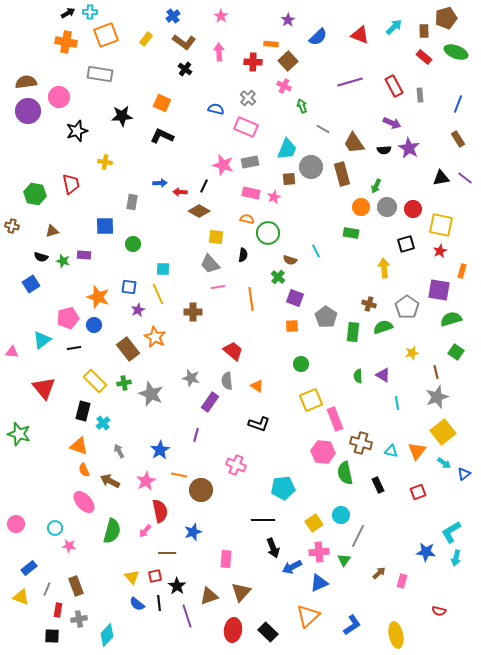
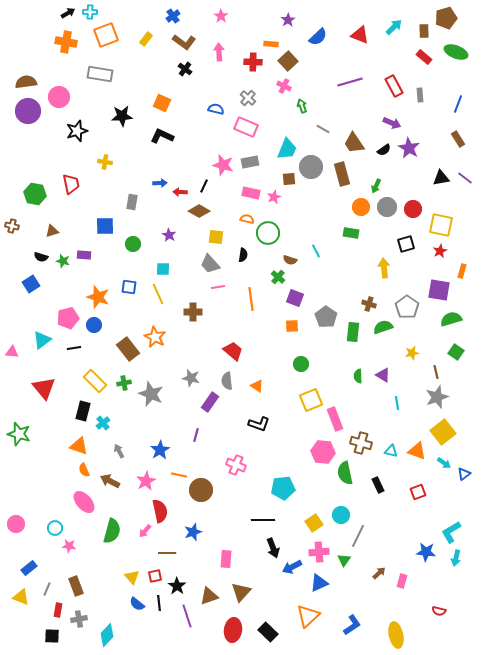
black semicircle at (384, 150): rotated 32 degrees counterclockwise
purple star at (138, 310): moved 31 px right, 75 px up; rotated 16 degrees counterclockwise
orange triangle at (417, 451): rotated 48 degrees counterclockwise
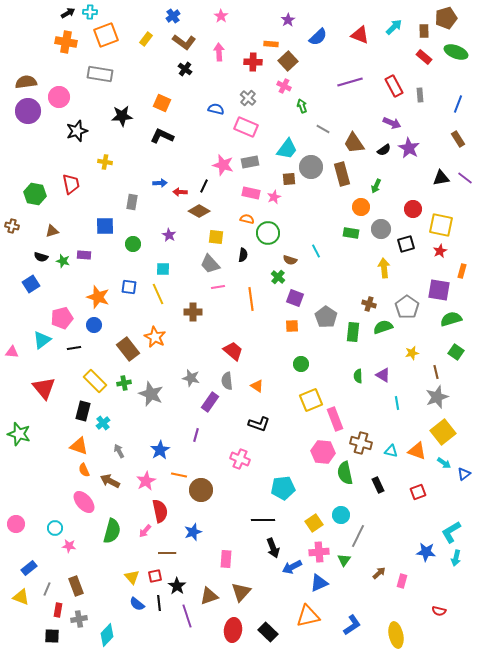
cyan trapezoid at (287, 149): rotated 15 degrees clockwise
gray circle at (387, 207): moved 6 px left, 22 px down
pink pentagon at (68, 318): moved 6 px left
pink cross at (236, 465): moved 4 px right, 6 px up
orange triangle at (308, 616): rotated 30 degrees clockwise
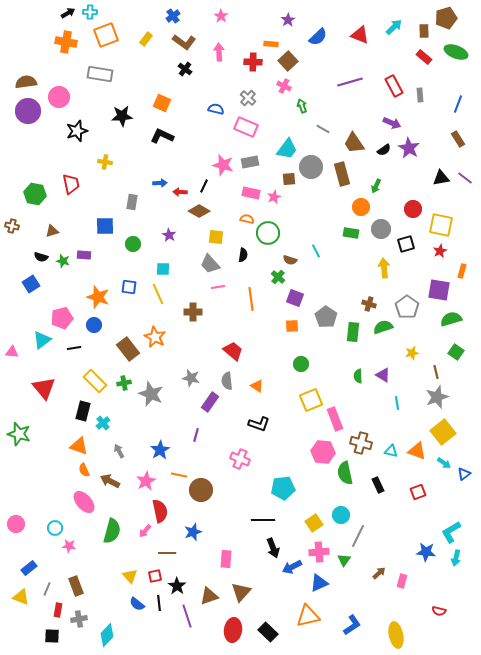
yellow triangle at (132, 577): moved 2 px left, 1 px up
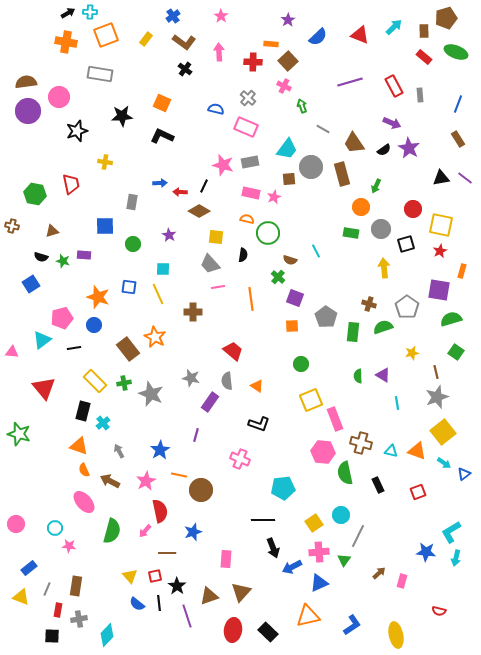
brown rectangle at (76, 586): rotated 30 degrees clockwise
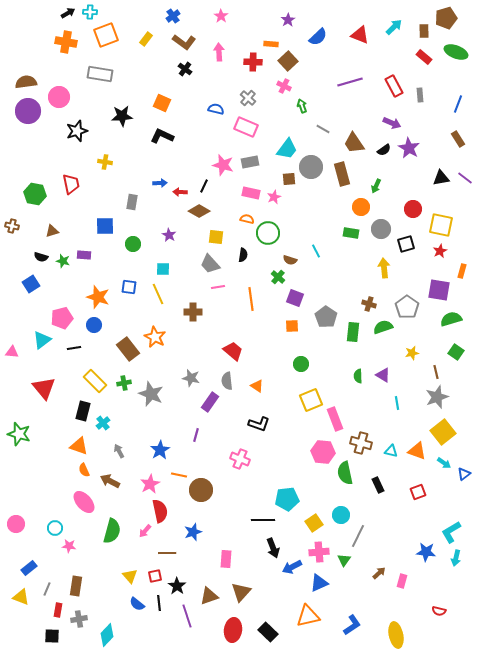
pink star at (146, 481): moved 4 px right, 3 px down
cyan pentagon at (283, 488): moved 4 px right, 11 px down
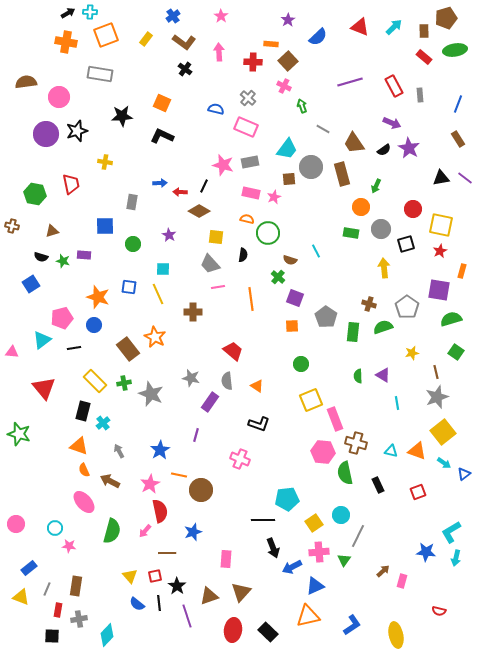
red triangle at (360, 35): moved 8 px up
green ellipse at (456, 52): moved 1 px left, 2 px up; rotated 30 degrees counterclockwise
purple circle at (28, 111): moved 18 px right, 23 px down
brown cross at (361, 443): moved 5 px left
brown arrow at (379, 573): moved 4 px right, 2 px up
blue triangle at (319, 583): moved 4 px left, 3 px down
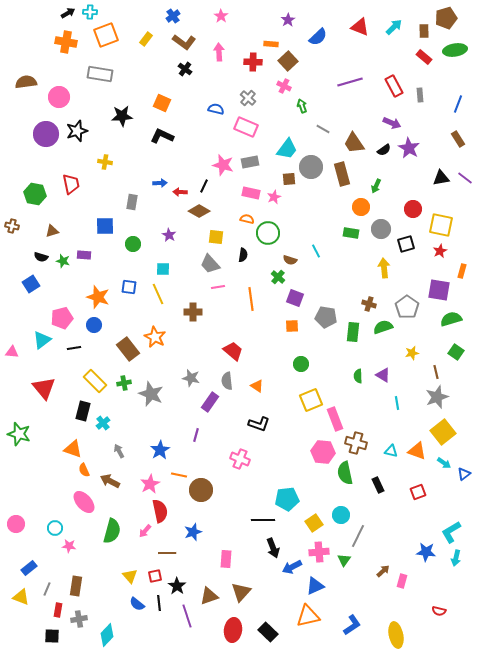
gray pentagon at (326, 317): rotated 25 degrees counterclockwise
orange triangle at (79, 446): moved 6 px left, 3 px down
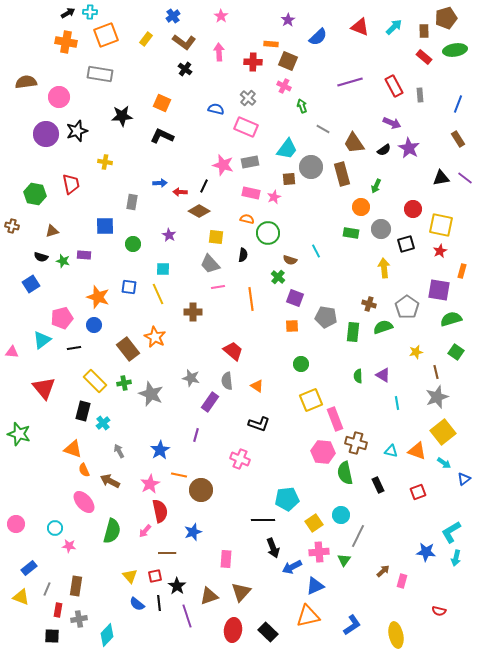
brown square at (288, 61): rotated 24 degrees counterclockwise
yellow star at (412, 353): moved 4 px right, 1 px up
blue triangle at (464, 474): moved 5 px down
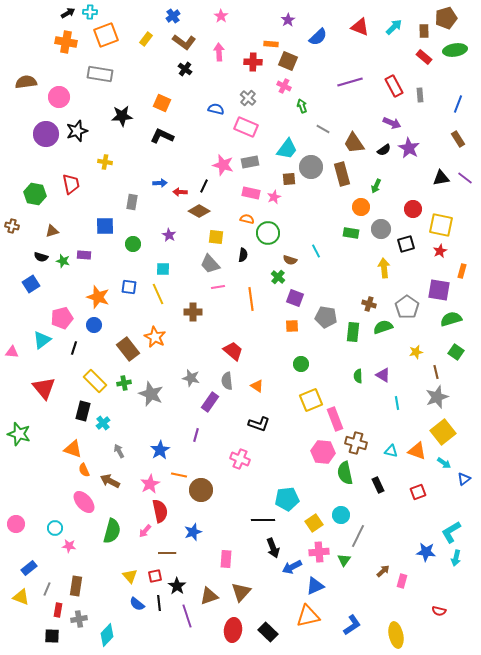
black line at (74, 348): rotated 64 degrees counterclockwise
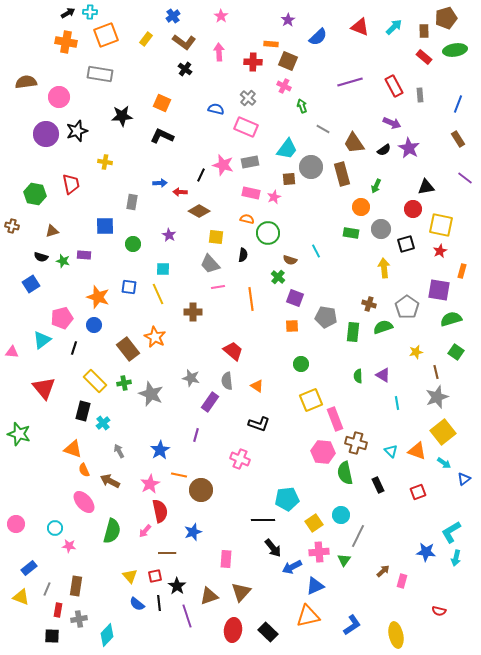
black triangle at (441, 178): moved 15 px left, 9 px down
black line at (204, 186): moved 3 px left, 11 px up
cyan triangle at (391, 451): rotated 32 degrees clockwise
black arrow at (273, 548): rotated 18 degrees counterclockwise
